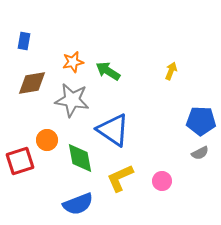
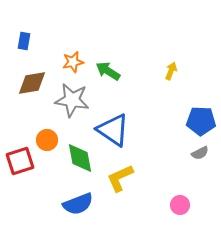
pink circle: moved 18 px right, 24 px down
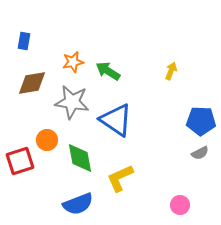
gray star: moved 2 px down
blue triangle: moved 3 px right, 10 px up
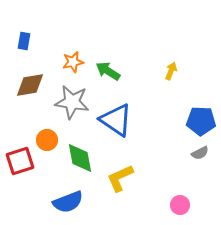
brown diamond: moved 2 px left, 2 px down
blue semicircle: moved 10 px left, 2 px up
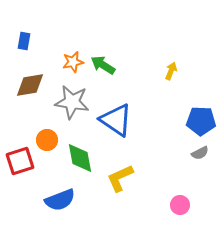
green arrow: moved 5 px left, 6 px up
blue semicircle: moved 8 px left, 2 px up
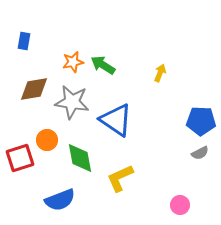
yellow arrow: moved 11 px left, 2 px down
brown diamond: moved 4 px right, 4 px down
red square: moved 3 px up
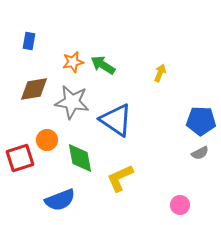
blue rectangle: moved 5 px right
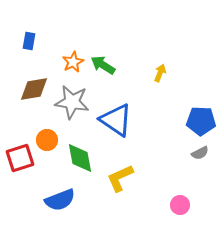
orange star: rotated 15 degrees counterclockwise
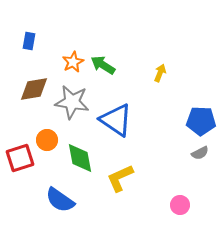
blue semicircle: rotated 56 degrees clockwise
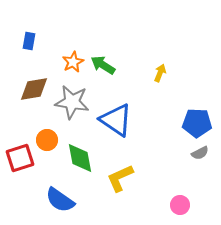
blue pentagon: moved 4 px left, 2 px down
